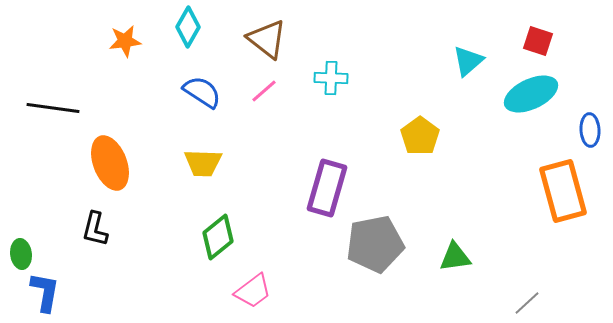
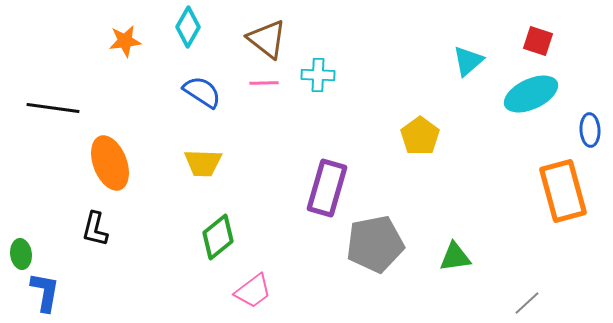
cyan cross: moved 13 px left, 3 px up
pink line: moved 8 px up; rotated 40 degrees clockwise
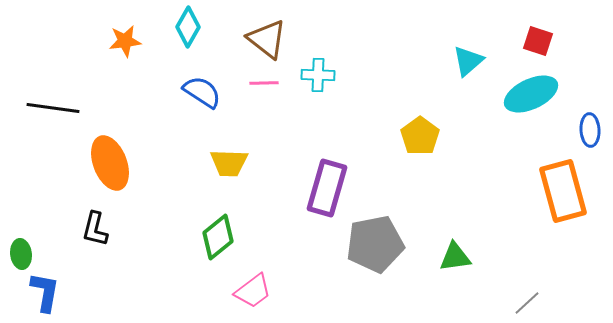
yellow trapezoid: moved 26 px right
